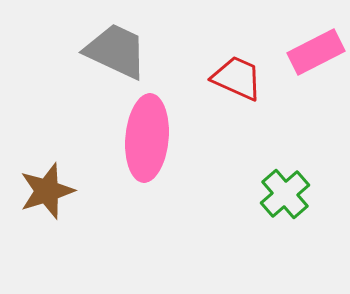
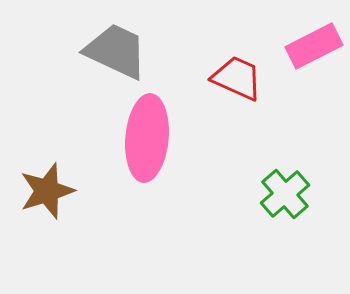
pink rectangle: moved 2 px left, 6 px up
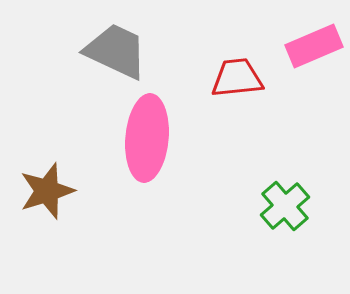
pink rectangle: rotated 4 degrees clockwise
red trapezoid: rotated 30 degrees counterclockwise
green cross: moved 12 px down
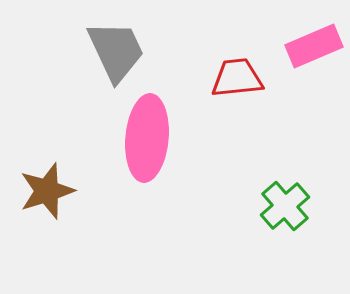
gray trapezoid: rotated 40 degrees clockwise
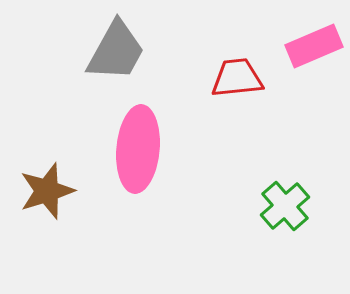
gray trapezoid: rotated 54 degrees clockwise
pink ellipse: moved 9 px left, 11 px down
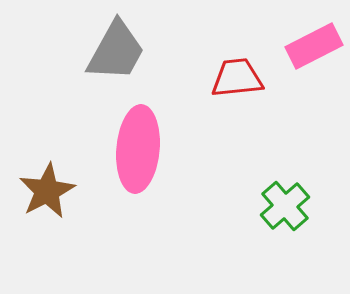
pink rectangle: rotated 4 degrees counterclockwise
brown star: rotated 10 degrees counterclockwise
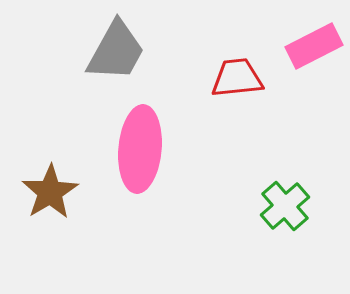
pink ellipse: moved 2 px right
brown star: moved 3 px right, 1 px down; rotated 4 degrees counterclockwise
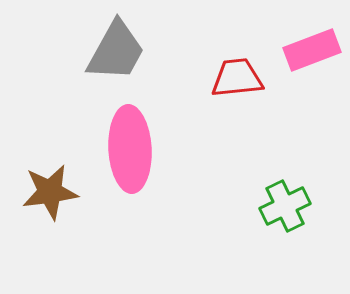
pink rectangle: moved 2 px left, 4 px down; rotated 6 degrees clockwise
pink ellipse: moved 10 px left; rotated 8 degrees counterclockwise
brown star: rotated 24 degrees clockwise
green cross: rotated 15 degrees clockwise
